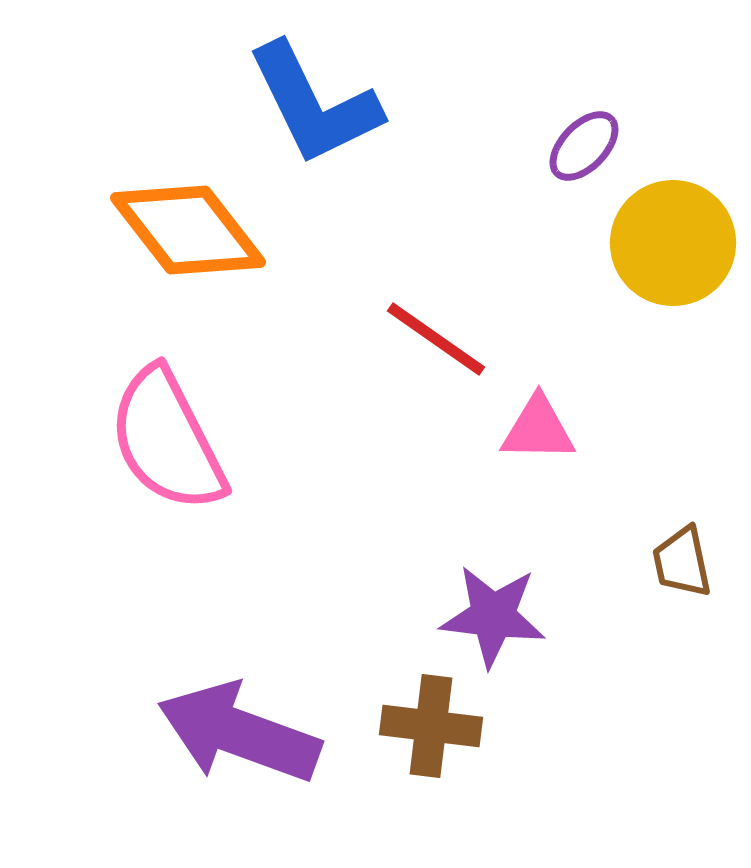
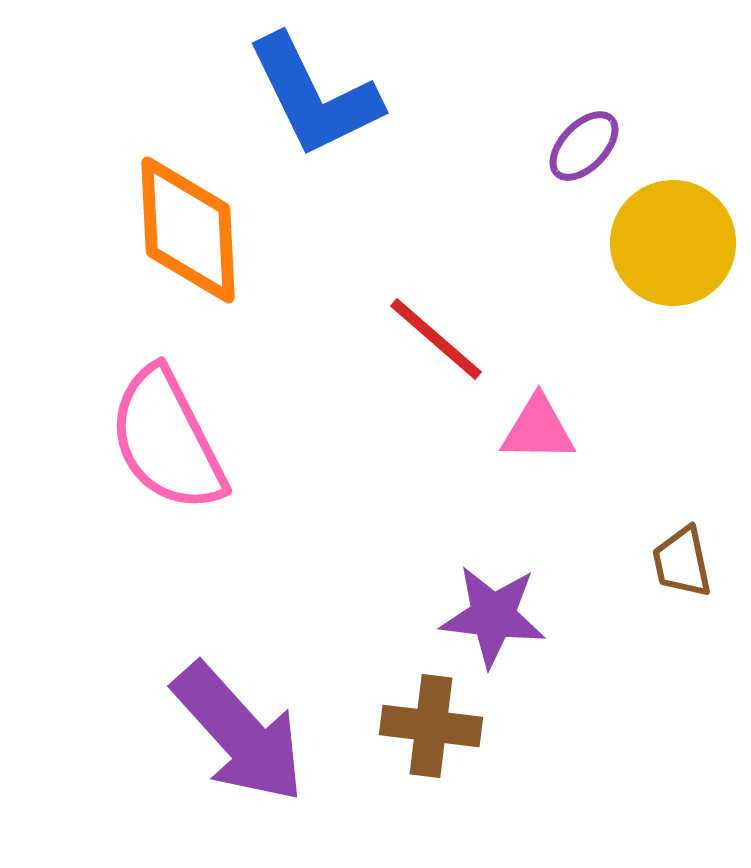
blue L-shape: moved 8 px up
orange diamond: rotated 35 degrees clockwise
red line: rotated 6 degrees clockwise
purple arrow: rotated 152 degrees counterclockwise
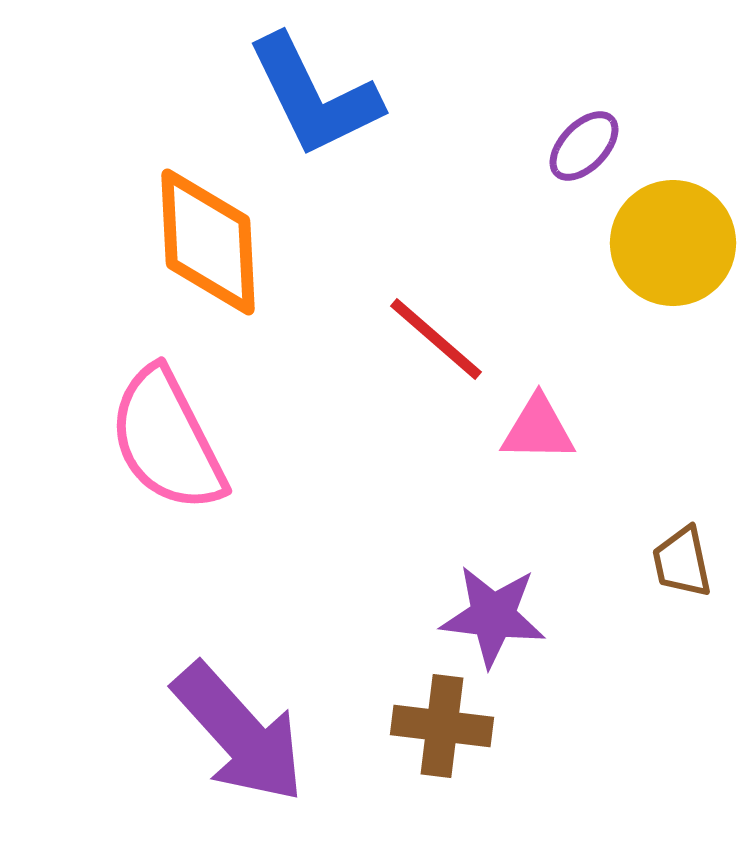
orange diamond: moved 20 px right, 12 px down
brown cross: moved 11 px right
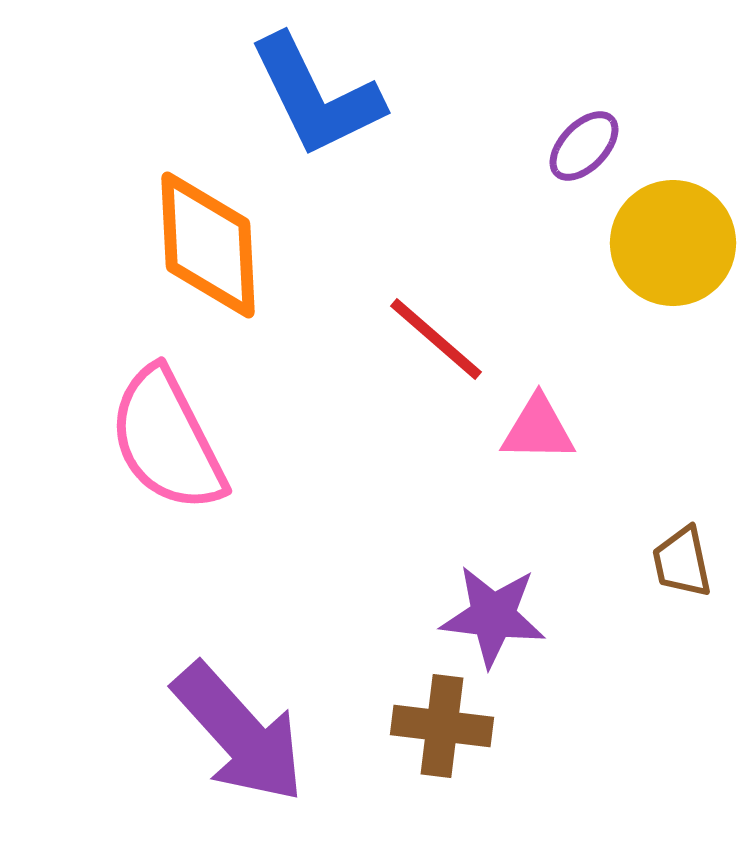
blue L-shape: moved 2 px right
orange diamond: moved 3 px down
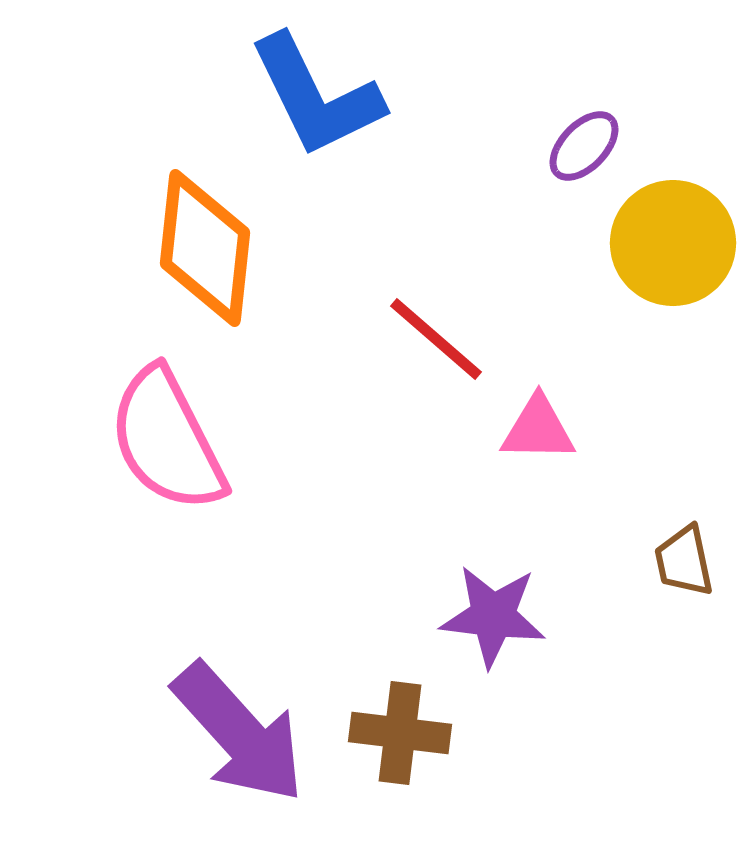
orange diamond: moved 3 px left, 3 px down; rotated 9 degrees clockwise
brown trapezoid: moved 2 px right, 1 px up
brown cross: moved 42 px left, 7 px down
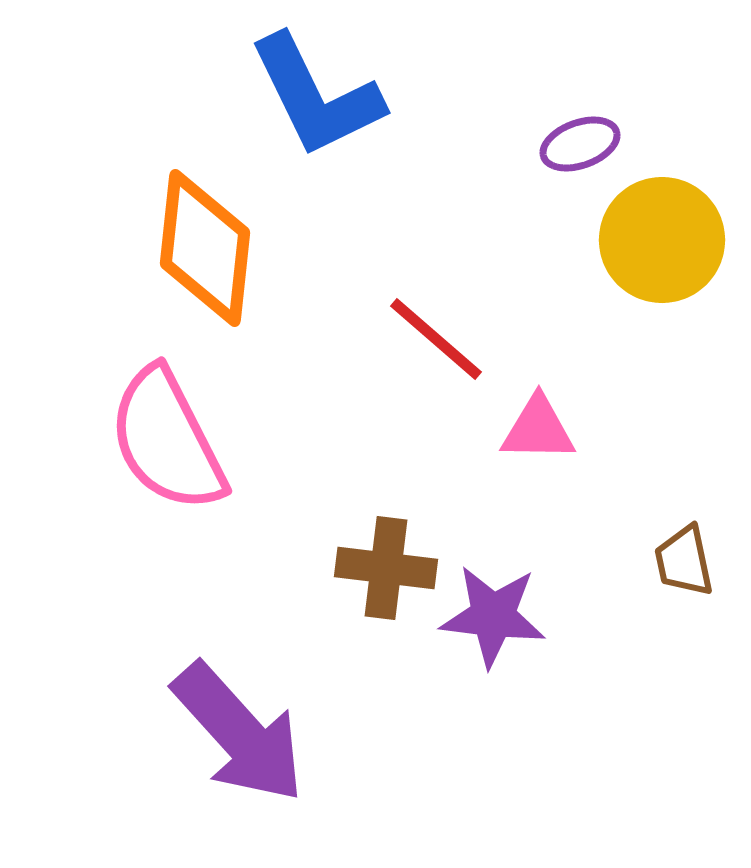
purple ellipse: moved 4 px left, 2 px up; rotated 26 degrees clockwise
yellow circle: moved 11 px left, 3 px up
brown cross: moved 14 px left, 165 px up
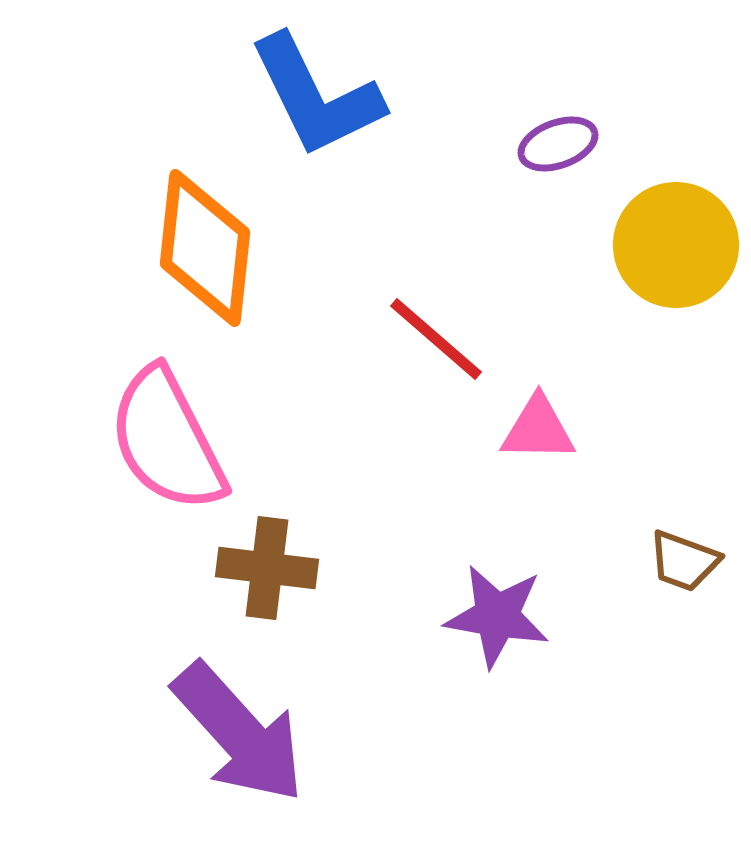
purple ellipse: moved 22 px left
yellow circle: moved 14 px right, 5 px down
brown trapezoid: rotated 58 degrees counterclockwise
brown cross: moved 119 px left
purple star: moved 4 px right; rotated 3 degrees clockwise
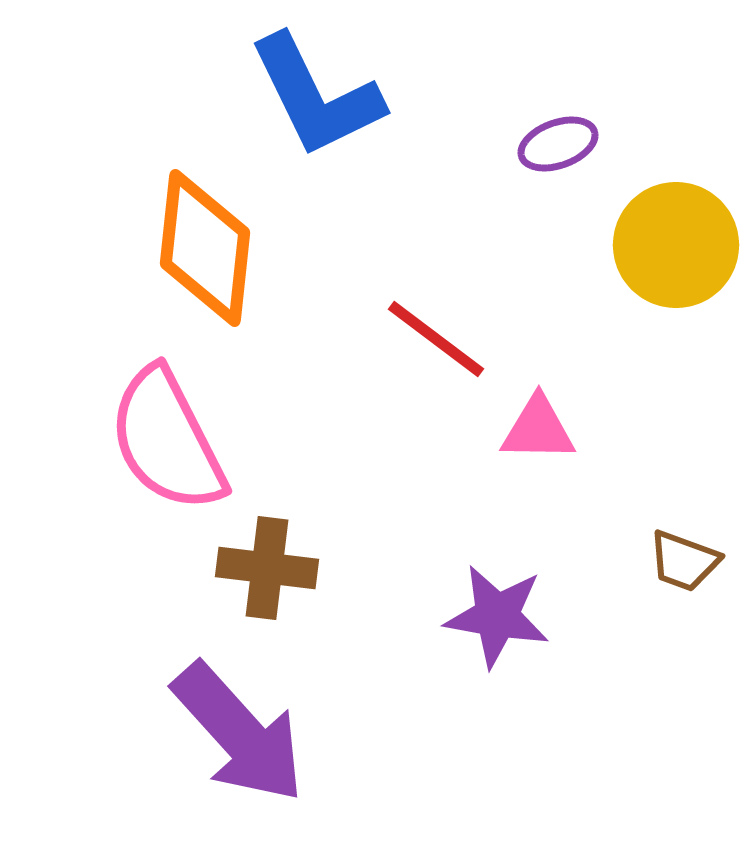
red line: rotated 4 degrees counterclockwise
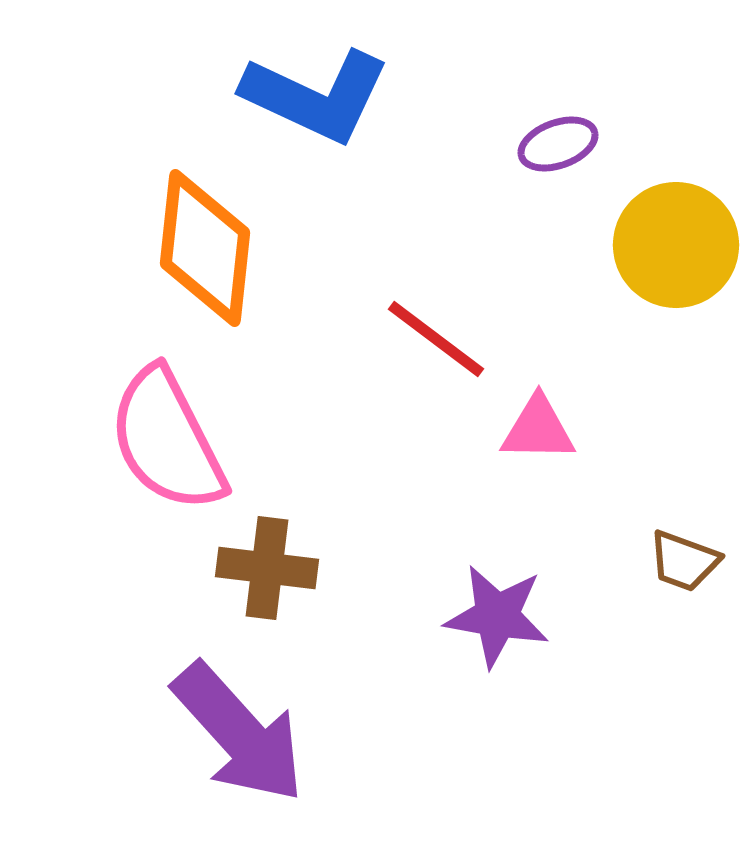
blue L-shape: rotated 39 degrees counterclockwise
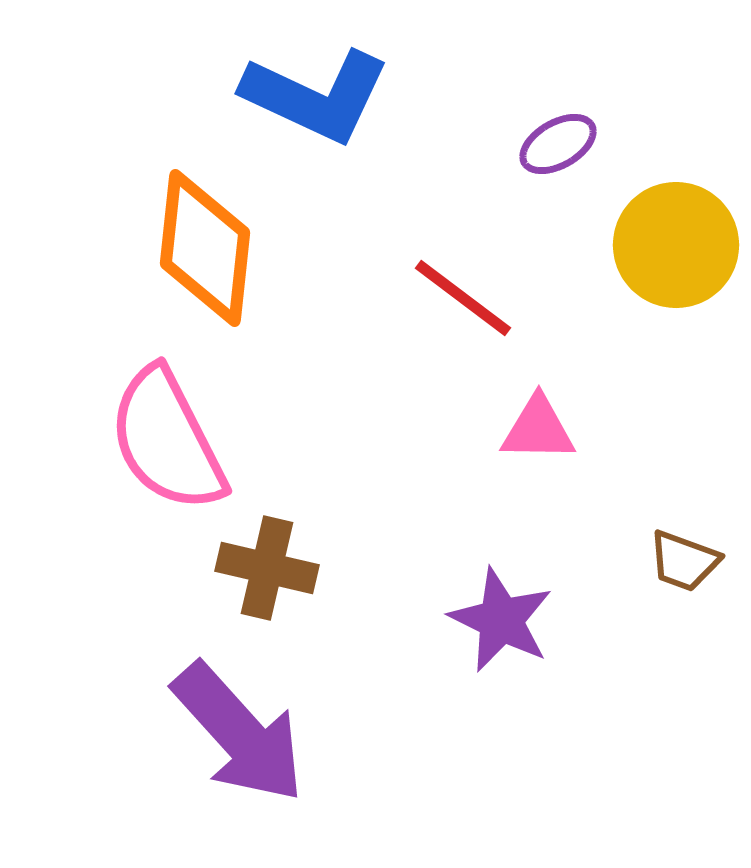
purple ellipse: rotated 10 degrees counterclockwise
red line: moved 27 px right, 41 px up
brown cross: rotated 6 degrees clockwise
purple star: moved 4 px right, 4 px down; rotated 16 degrees clockwise
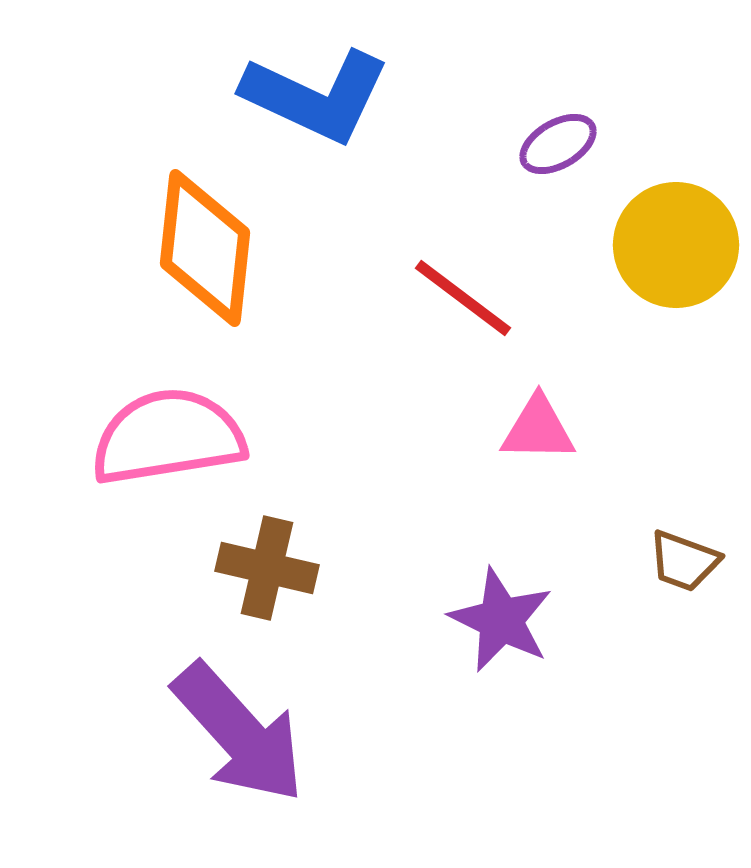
pink semicircle: moved 1 px right, 3 px up; rotated 108 degrees clockwise
